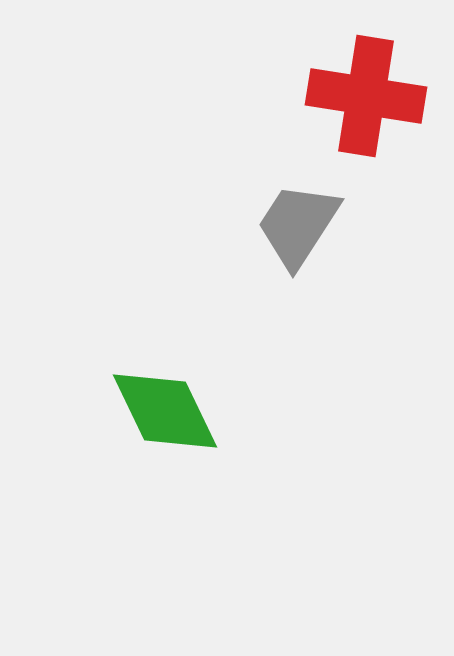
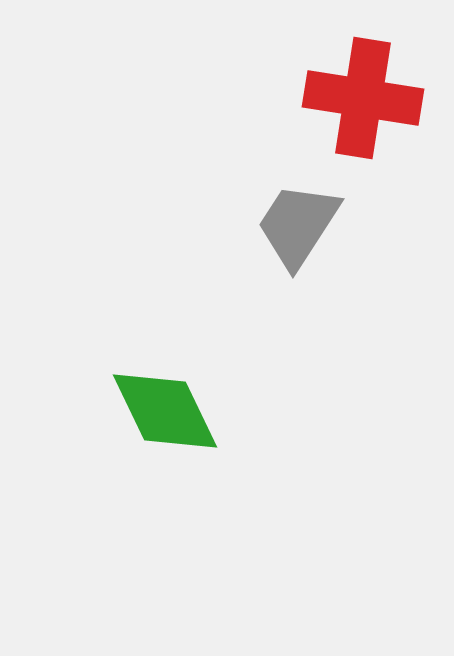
red cross: moved 3 px left, 2 px down
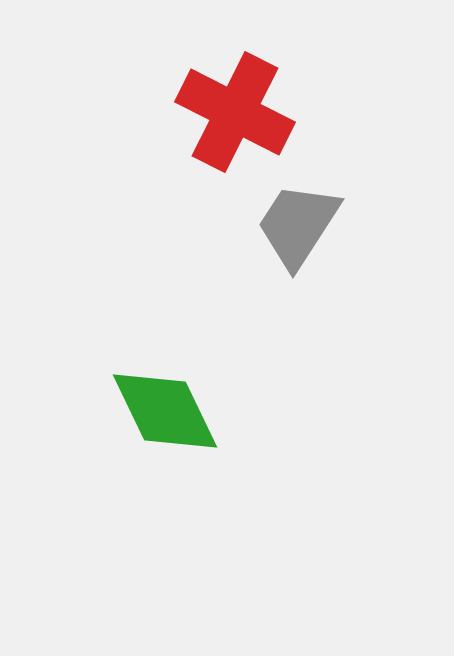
red cross: moved 128 px left, 14 px down; rotated 18 degrees clockwise
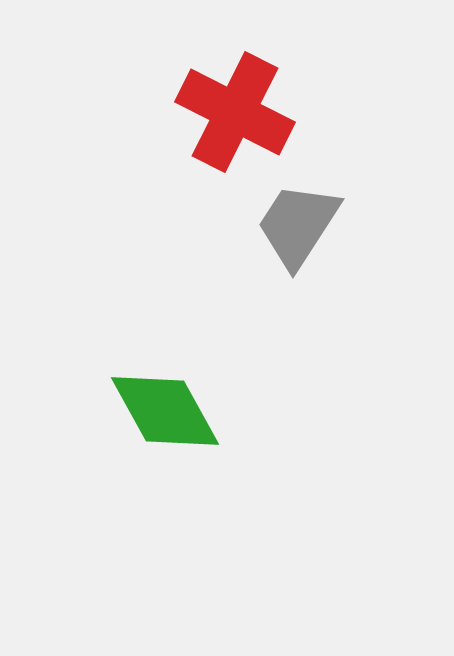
green diamond: rotated 3 degrees counterclockwise
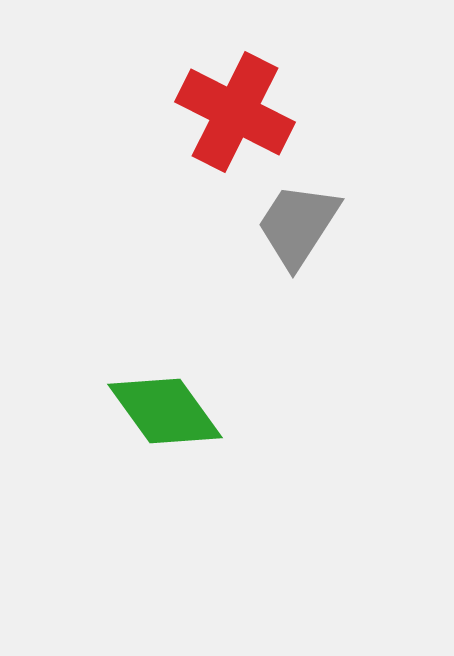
green diamond: rotated 7 degrees counterclockwise
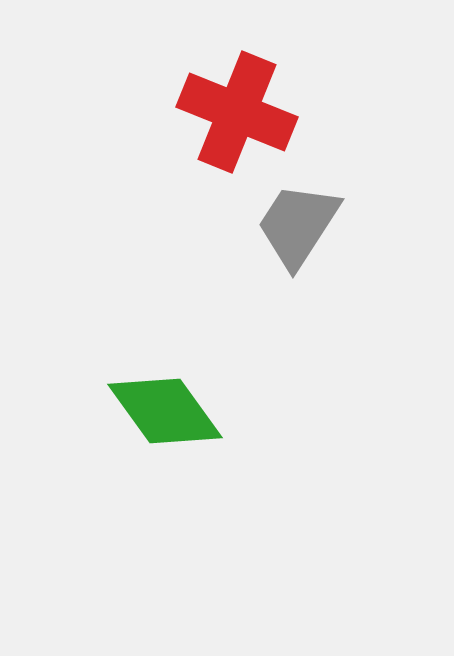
red cross: moved 2 px right; rotated 5 degrees counterclockwise
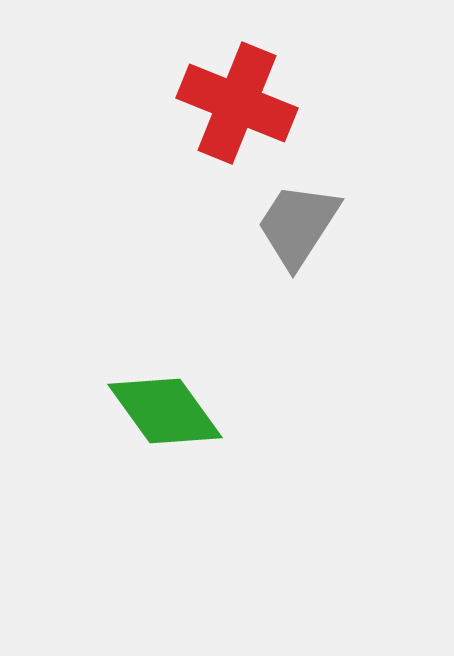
red cross: moved 9 px up
